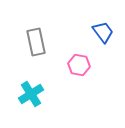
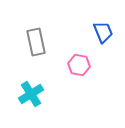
blue trapezoid: rotated 15 degrees clockwise
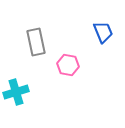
pink hexagon: moved 11 px left
cyan cross: moved 15 px left, 2 px up; rotated 15 degrees clockwise
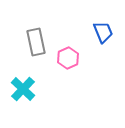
pink hexagon: moved 7 px up; rotated 25 degrees clockwise
cyan cross: moved 7 px right, 3 px up; rotated 30 degrees counterclockwise
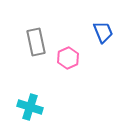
cyan cross: moved 7 px right, 18 px down; rotated 25 degrees counterclockwise
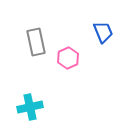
cyan cross: rotated 30 degrees counterclockwise
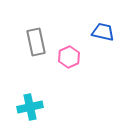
blue trapezoid: rotated 55 degrees counterclockwise
pink hexagon: moved 1 px right, 1 px up
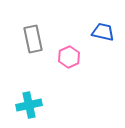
gray rectangle: moved 3 px left, 3 px up
cyan cross: moved 1 px left, 2 px up
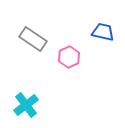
gray rectangle: rotated 44 degrees counterclockwise
cyan cross: moved 3 px left; rotated 25 degrees counterclockwise
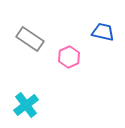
gray rectangle: moved 3 px left
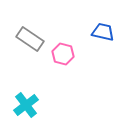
pink hexagon: moved 6 px left, 3 px up; rotated 20 degrees counterclockwise
